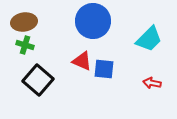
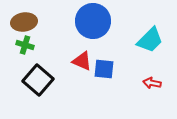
cyan trapezoid: moved 1 px right, 1 px down
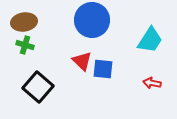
blue circle: moved 1 px left, 1 px up
cyan trapezoid: rotated 12 degrees counterclockwise
red triangle: rotated 20 degrees clockwise
blue square: moved 1 px left
black square: moved 7 px down
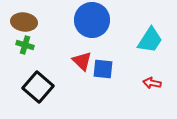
brown ellipse: rotated 15 degrees clockwise
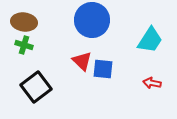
green cross: moved 1 px left
black square: moved 2 px left; rotated 12 degrees clockwise
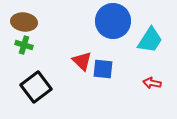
blue circle: moved 21 px right, 1 px down
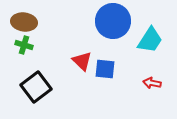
blue square: moved 2 px right
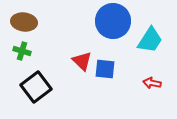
green cross: moved 2 px left, 6 px down
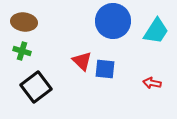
cyan trapezoid: moved 6 px right, 9 px up
